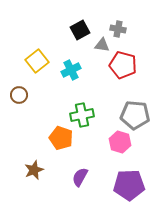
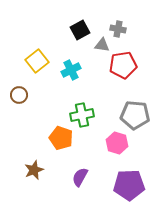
red pentagon: rotated 24 degrees counterclockwise
pink hexagon: moved 3 px left, 1 px down
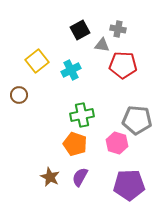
red pentagon: rotated 12 degrees clockwise
gray pentagon: moved 2 px right, 5 px down
orange pentagon: moved 14 px right, 6 px down
brown star: moved 16 px right, 7 px down; rotated 24 degrees counterclockwise
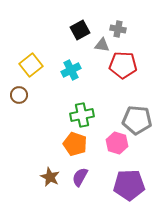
yellow square: moved 6 px left, 4 px down
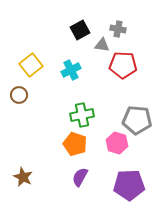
brown star: moved 27 px left
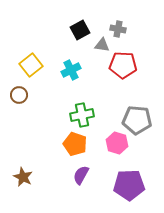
purple semicircle: moved 1 px right, 2 px up
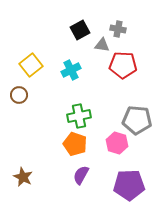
green cross: moved 3 px left, 1 px down
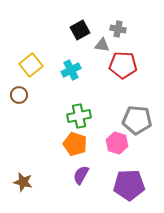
brown star: moved 5 px down; rotated 12 degrees counterclockwise
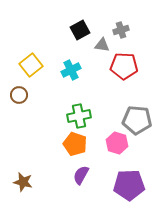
gray cross: moved 3 px right, 1 px down; rotated 28 degrees counterclockwise
red pentagon: moved 1 px right, 1 px down
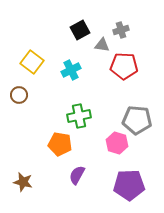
yellow square: moved 1 px right, 3 px up; rotated 15 degrees counterclockwise
orange pentagon: moved 15 px left; rotated 10 degrees counterclockwise
purple semicircle: moved 4 px left
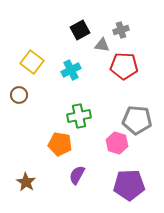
brown star: moved 3 px right; rotated 18 degrees clockwise
